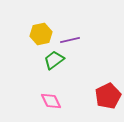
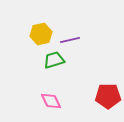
green trapezoid: rotated 20 degrees clockwise
red pentagon: rotated 25 degrees clockwise
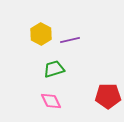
yellow hexagon: rotated 20 degrees counterclockwise
green trapezoid: moved 9 px down
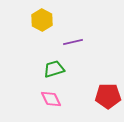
yellow hexagon: moved 1 px right, 14 px up
purple line: moved 3 px right, 2 px down
pink diamond: moved 2 px up
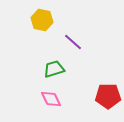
yellow hexagon: rotated 15 degrees counterclockwise
purple line: rotated 54 degrees clockwise
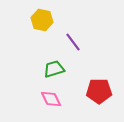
purple line: rotated 12 degrees clockwise
red pentagon: moved 9 px left, 5 px up
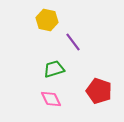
yellow hexagon: moved 5 px right
red pentagon: rotated 20 degrees clockwise
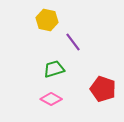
red pentagon: moved 4 px right, 2 px up
pink diamond: rotated 35 degrees counterclockwise
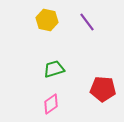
purple line: moved 14 px right, 20 px up
red pentagon: rotated 15 degrees counterclockwise
pink diamond: moved 5 px down; rotated 65 degrees counterclockwise
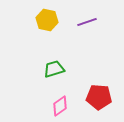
purple line: rotated 72 degrees counterclockwise
red pentagon: moved 4 px left, 8 px down
pink diamond: moved 9 px right, 2 px down
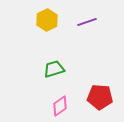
yellow hexagon: rotated 20 degrees clockwise
red pentagon: moved 1 px right
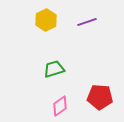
yellow hexagon: moved 1 px left
